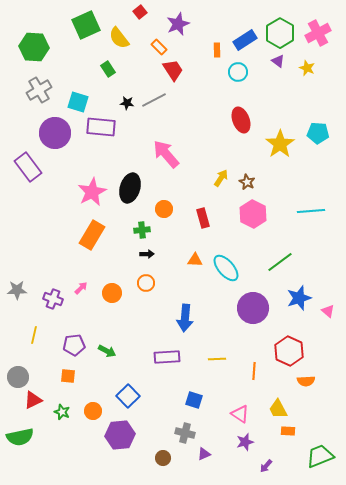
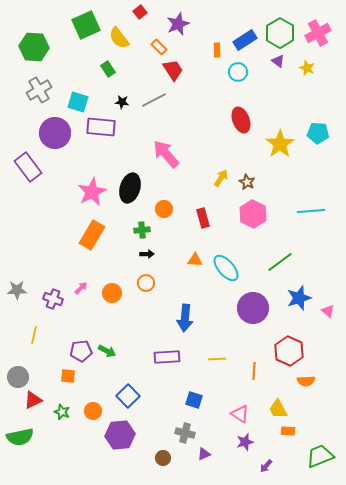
black star at (127, 103): moved 5 px left, 1 px up
purple pentagon at (74, 345): moved 7 px right, 6 px down
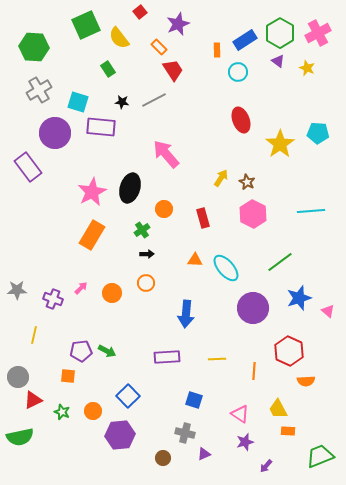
green cross at (142, 230): rotated 28 degrees counterclockwise
blue arrow at (185, 318): moved 1 px right, 4 px up
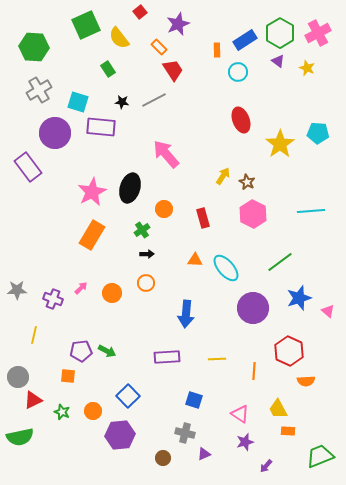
yellow arrow at (221, 178): moved 2 px right, 2 px up
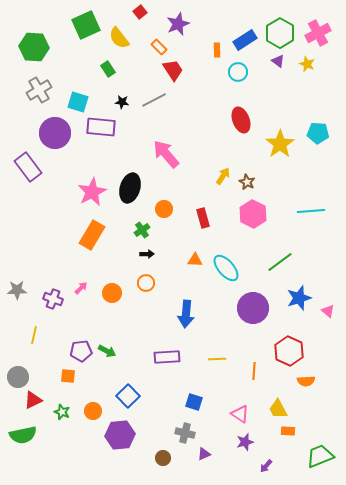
yellow star at (307, 68): moved 4 px up
blue square at (194, 400): moved 2 px down
green semicircle at (20, 437): moved 3 px right, 2 px up
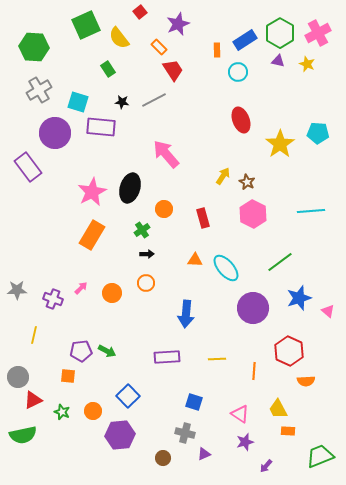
purple triangle at (278, 61): rotated 24 degrees counterclockwise
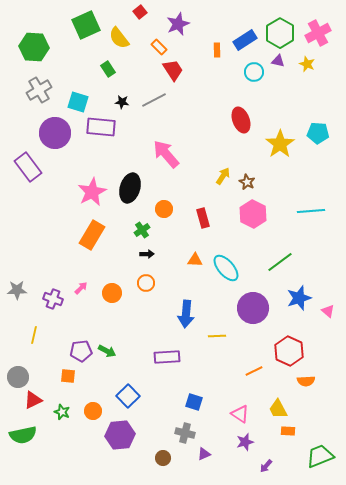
cyan circle at (238, 72): moved 16 px right
yellow line at (217, 359): moved 23 px up
orange line at (254, 371): rotated 60 degrees clockwise
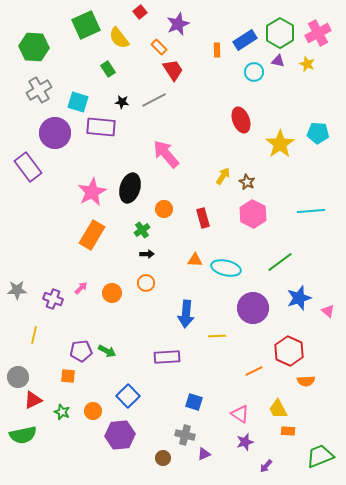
cyan ellipse at (226, 268): rotated 36 degrees counterclockwise
gray cross at (185, 433): moved 2 px down
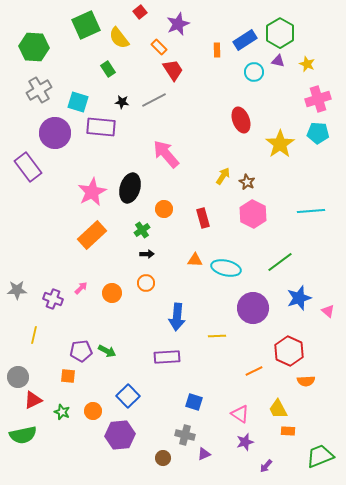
pink cross at (318, 33): moved 66 px down; rotated 10 degrees clockwise
orange rectangle at (92, 235): rotated 16 degrees clockwise
blue arrow at (186, 314): moved 9 px left, 3 px down
